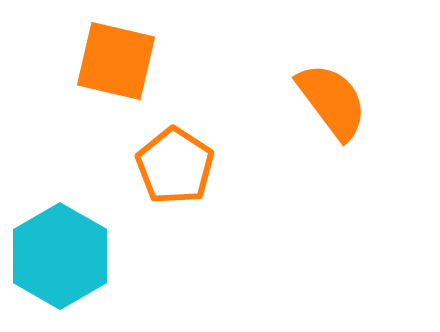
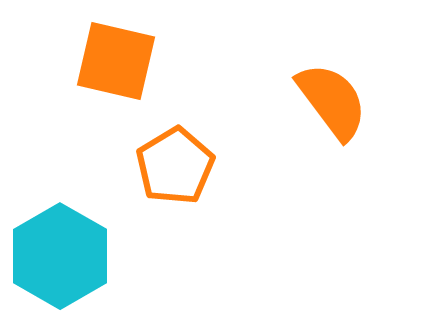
orange pentagon: rotated 8 degrees clockwise
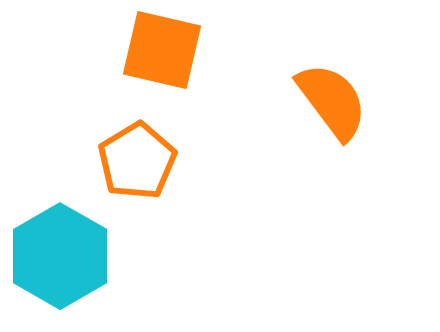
orange square: moved 46 px right, 11 px up
orange pentagon: moved 38 px left, 5 px up
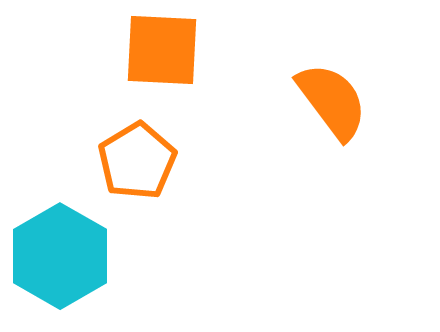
orange square: rotated 10 degrees counterclockwise
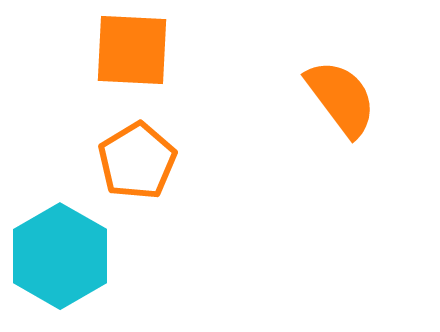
orange square: moved 30 px left
orange semicircle: moved 9 px right, 3 px up
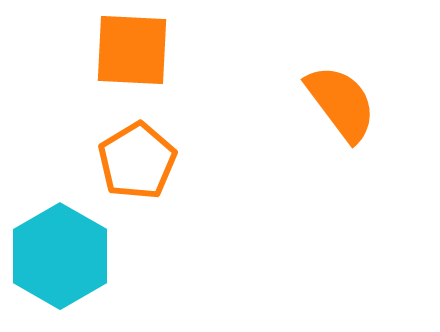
orange semicircle: moved 5 px down
